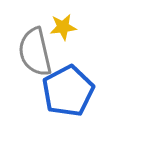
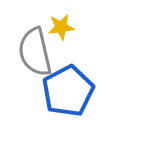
yellow star: moved 2 px left
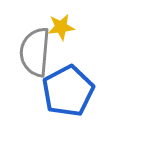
gray semicircle: rotated 18 degrees clockwise
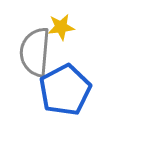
blue pentagon: moved 3 px left, 1 px up
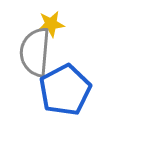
yellow star: moved 10 px left, 3 px up
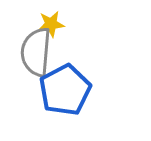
gray semicircle: moved 1 px right
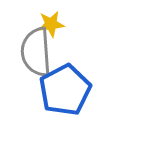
gray semicircle: rotated 9 degrees counterclockwise
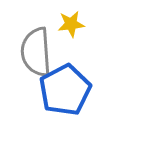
yellow star: moved 20 px right
